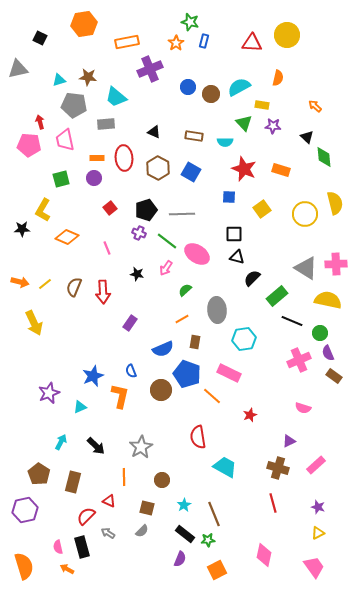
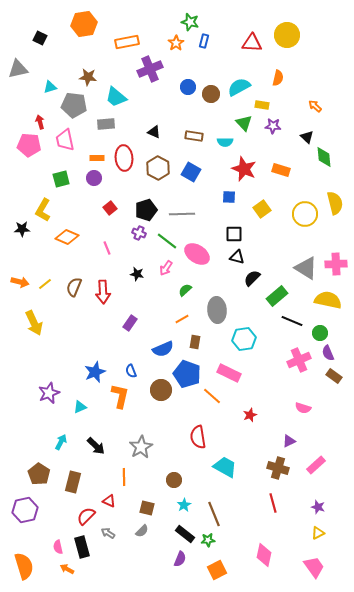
cyan triangle at (59, 80): moved 9 px left, 7 px down
blue star at (93, 376): moved 2 px right, 4 px up
brown circle at (162, 480): moved 12 px right
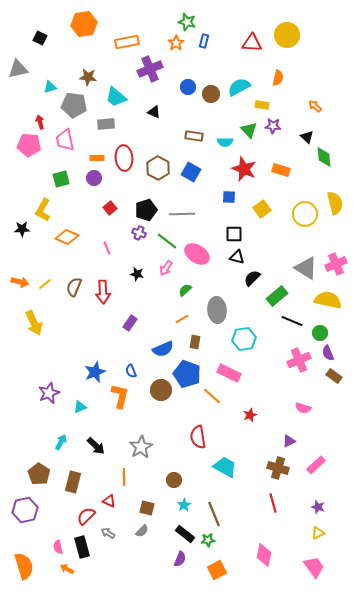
green star at (190, 22): moved 3 px left
green triangle at (244, 123): moved 5 px right, 7 px down
black triangle at (154, 132): moved 20 px up
pink cross at (336, 264): rotated 20 degrees counterclockwise
